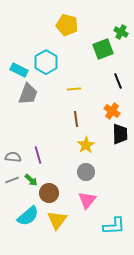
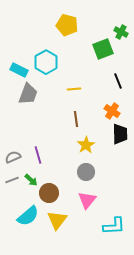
gray semicircle: rotated 28 degrees counterclockwise
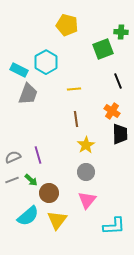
green cross: rotated 24 degrees counterclockwise
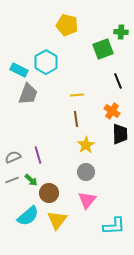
yellow line: moved 3 px right, 6 px down
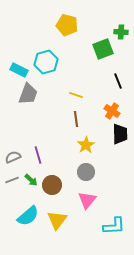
cyan hexagon: rotated 15 degrees clockwise
yellow line: moved 1 px left; rotated 24 degrees clockwise
brown circle: moved 3 px right, 8 px up
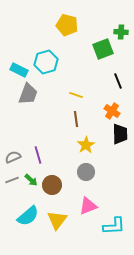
pink triangle: moved 1 px right, 6 px down; rotated 30 degrees clockwise
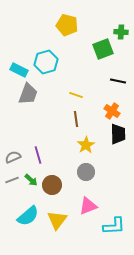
black line: rotated 56 degrees counterclockwise
black trapezoid: moved 2 px left
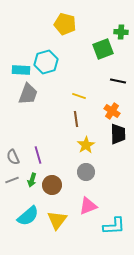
yellow pentagon: moved 2 px left, 1 px up
cyan rectangle: moved 2 px right; rotated 24 degrees counterclockwise
yellow line: moved 3 px right, 1 px down
gray semicircle: rotated 91 degrees counterclockwise
green arrow: moved 1 px right; rotated 64 degrees clockwise
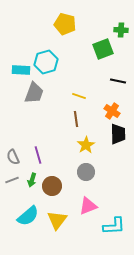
green cross: moved 2 px up
gray trapezoid: moved 6 px right, 1 px up
brown circle: moved 1 px down
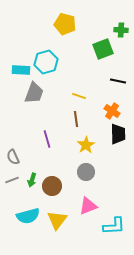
purple line: moved 9 px right, 16 px up
cyan semicircle: rotated 25 degrees clockwise
